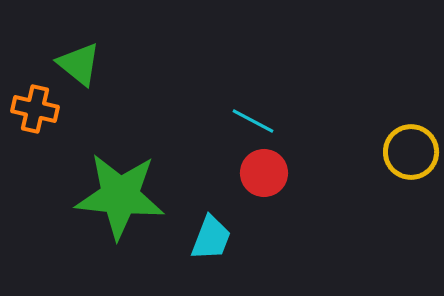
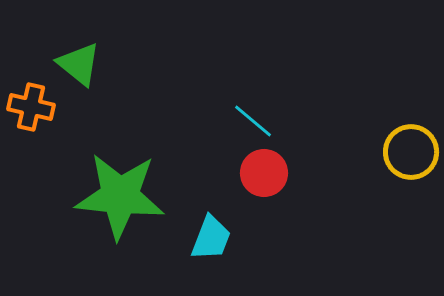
orange cross: moved 4 px left, 2 px up
cyan line: rotated 12 degrees clockwise
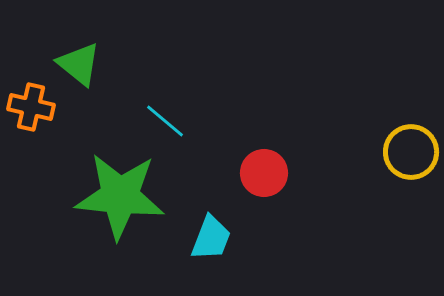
cyan line: moved 88 px left
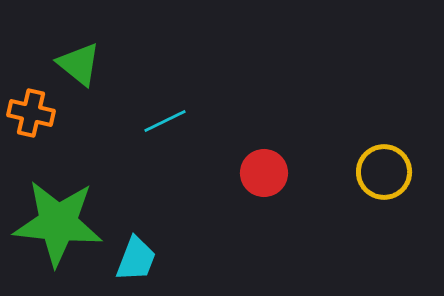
orange cross: moved 6 px down
cyan line: rotated 66 degrees counterclockwise
yellow circle: moved 27 px left, 20 px down
green star: moved 62 px left, 27 px down
cyan trapezoid: moved 75 px left, 21 px down
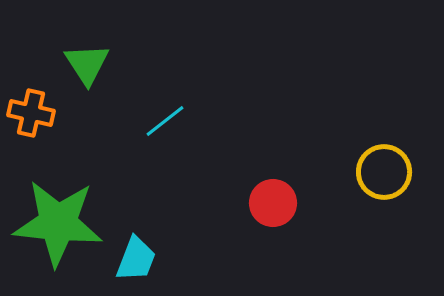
green triangle: moved 8 px right; rotated 18 degrees clockwise
cyan line: rotated 12 degrees counterclockwise
red circle: moved 9 px right, 30 px down
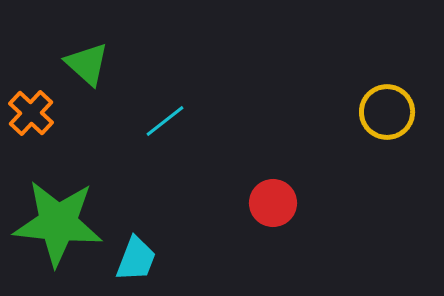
green triangle: rotated 15 degrees counterclockwise
orange cross: rotated 30 degrees clockwise
yellow circle: moved 3 px right, 60 px up
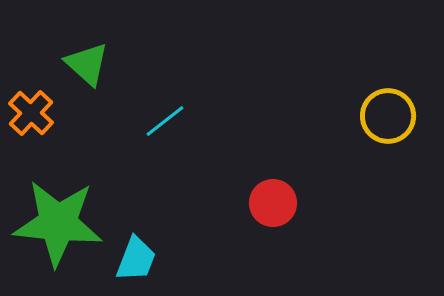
yellow circle: moved 1 px right, 4 px down
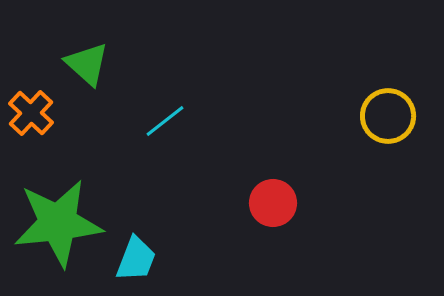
green star: rotated 12 degrees counterclockwise
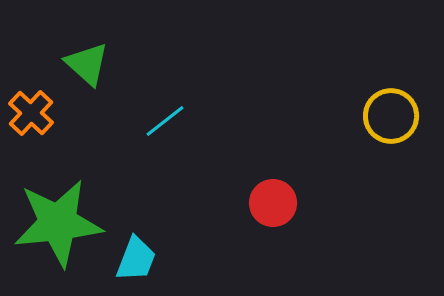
yellow circle: moved 3 px right
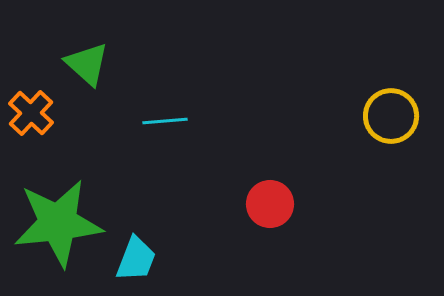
cyan line: rotated 33 degrees clockwise
red circle: moved 3 px left, 1 px down
